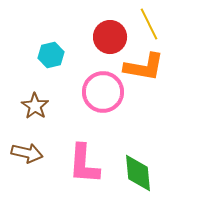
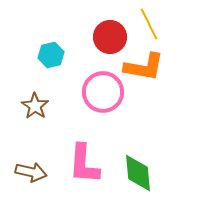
brown arrow: moved 4 px right, 19 px down
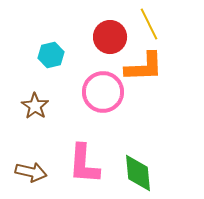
orange L-shape: rotated 12 degrees counterclockwise
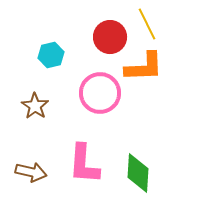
yellow line: moved 2 px left
pink circle: moved 3 px left, 1 px down
green diamond: rotated 9 degrees clockwise
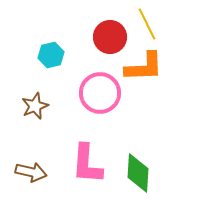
brown star: rotated 16 degrees clockwise
pink L-shape: moved 3 px right
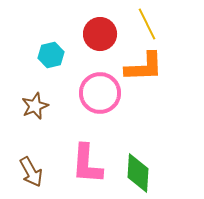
red circle: moved 10 px left, 3 px up
brown arrow: rotated 48 degrees clockwise
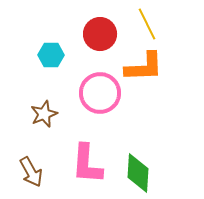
cyan hexagon: rotated 15 degrees clockwise
brown star: moved 9 px right, 8 px down
